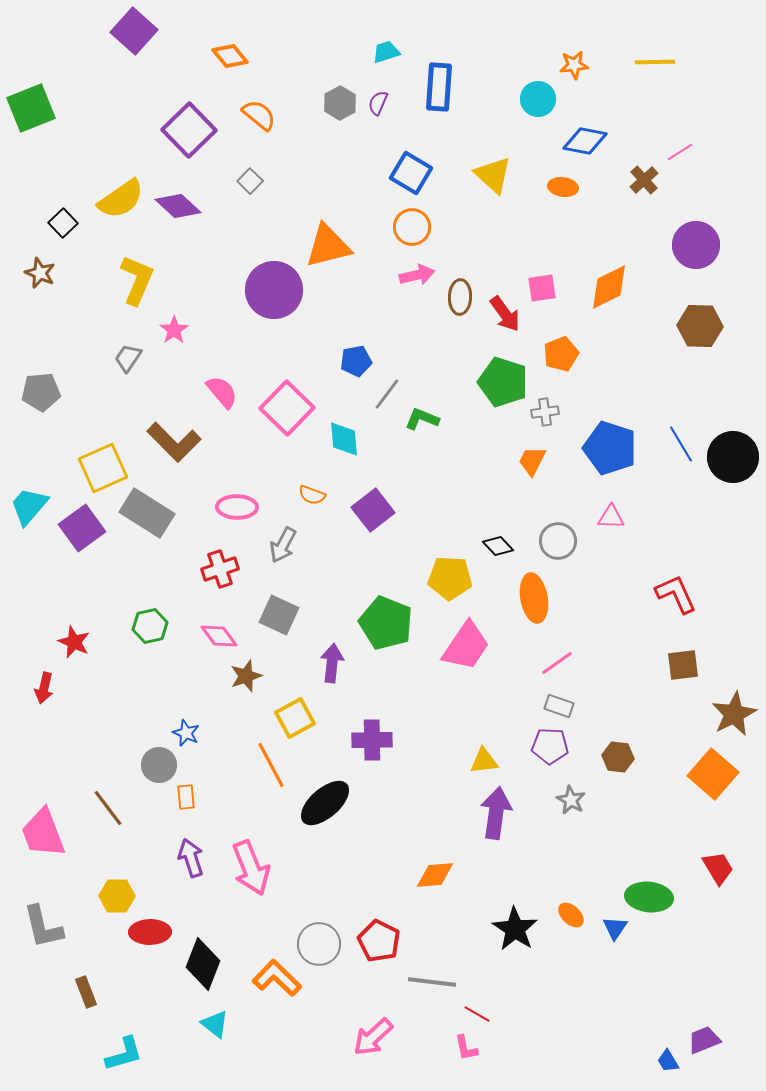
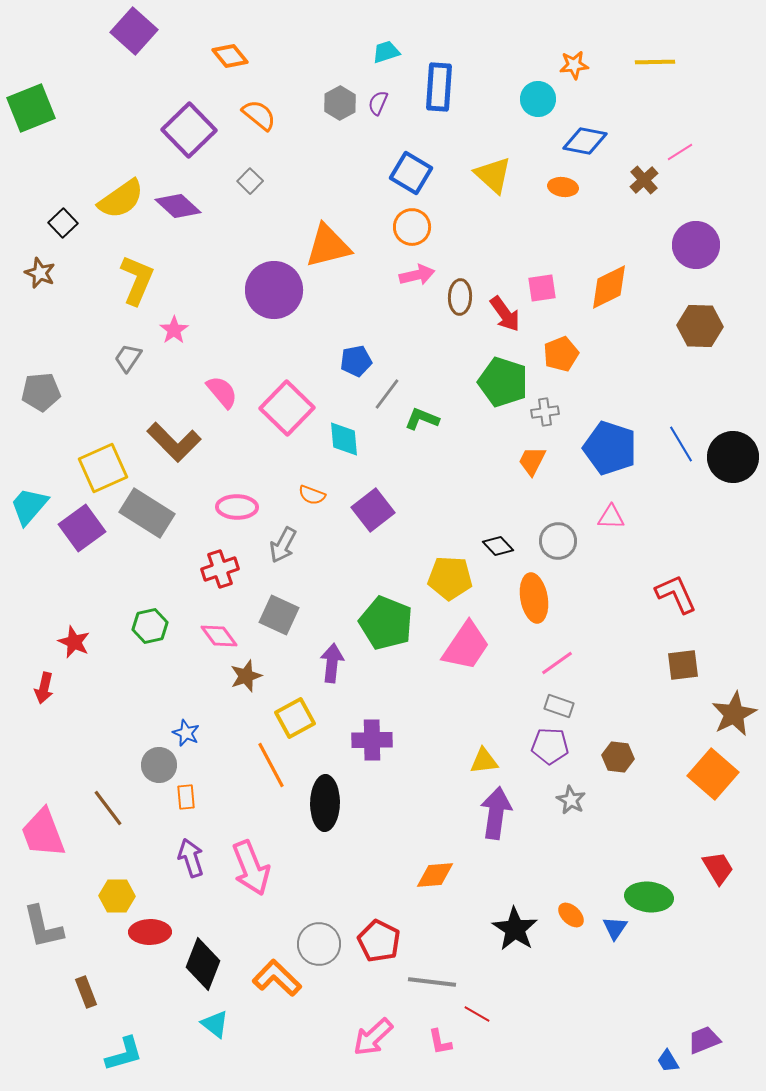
black ellipse at (325, 803): rotated 48 degrees counterclockwise
pink L-shape at (466, 1048): moved 26 px left, 6 px up
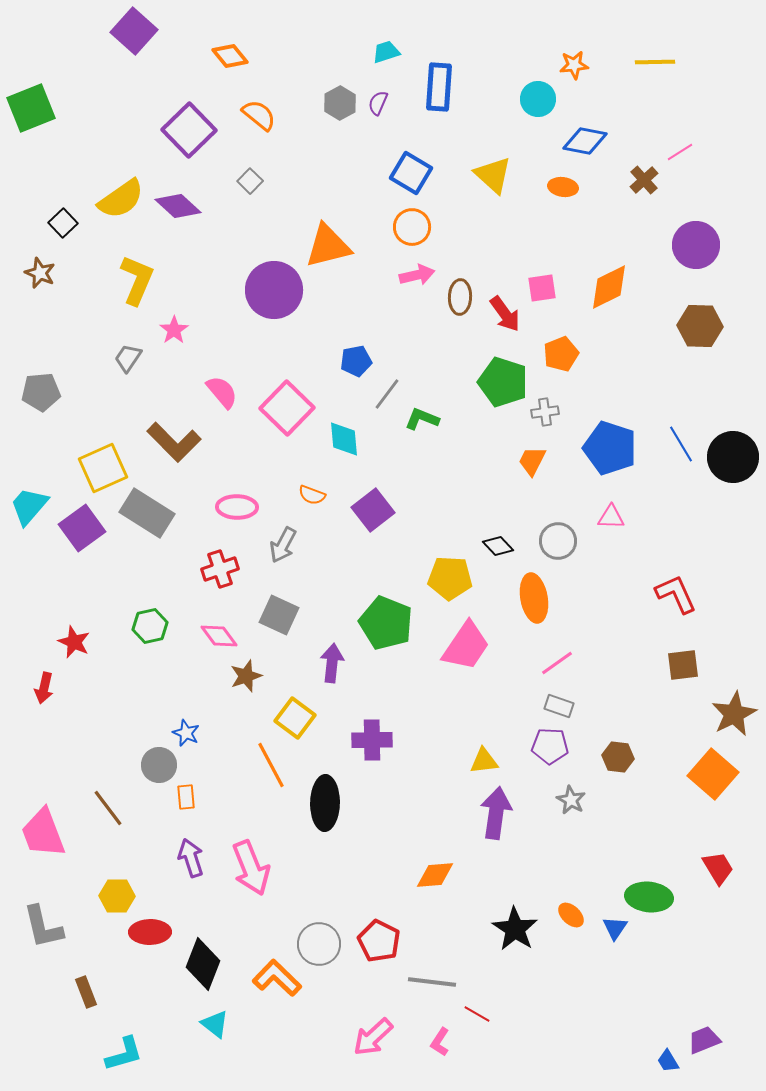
yellow square at (295, 718): rotated 24 degrees counterclockwise
pink L-shape at (440, 1042): rotated 44 degrees clockwise
